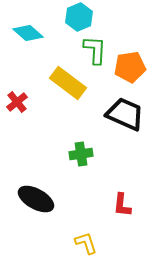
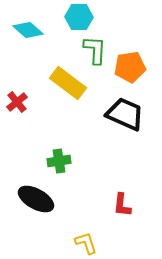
cyan hexagon: rotated 24 degrees clockwise
cyan diamond: moved 3 px up
green cross: moved 22 px left, 7 px down
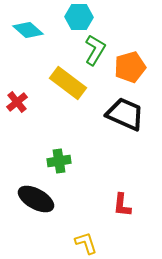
green L-shape: rotated 28 degrees clockwise
orange pentagon: rotated 8 degrees counterclockwise
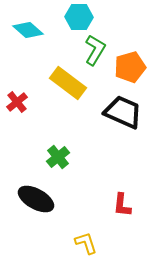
black trapezoid: moved 2 px left, 2 px up
green cross: moved 1 px left, 4 px up; rotated 30 degrees counterclockwise
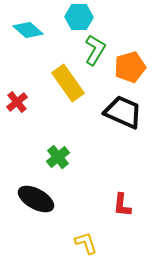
yellow rectangle: rotated 18 degrees clockwise
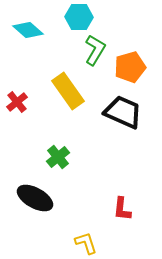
yellow rectangle: moved 8 px down
black ellipse: moved 1 px left, 1 px up
red L-shape: moved 4 px down
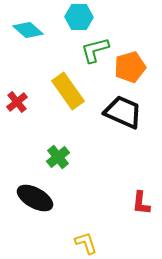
green L-shape: rotated 136 degrees counterclockwise
red L-shape: moved 19 px right, 6 px up
